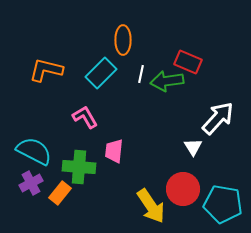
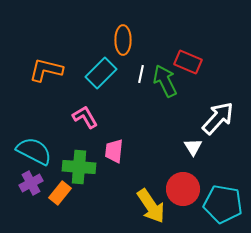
green arrow: moved 2 px left; rotated 72 degrees clockwise
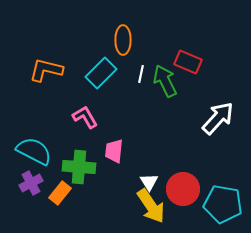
white triangle: moved 44 px left, 35 px down
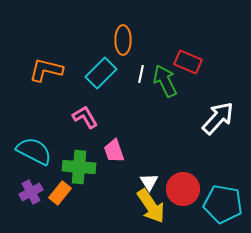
pink trapezoid: rotated 25 degrees counterclockwise
purple cross: moved 9 px down
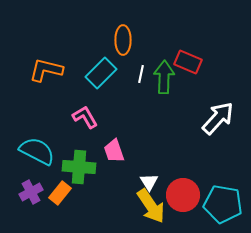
green arrow: moved 1 px left, 4 px up; rotated 28 degrees clockwise
cyan semicircle: moved 3 px right
red circle: moved 6 px down
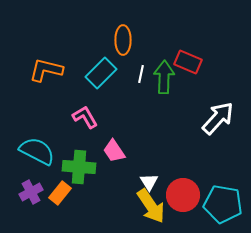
pink trapezoid: rotated 15 degrees counterclockwise
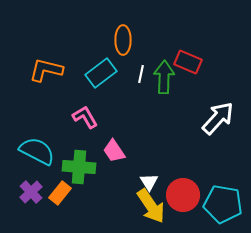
cyan rectangle: rotated 8 degrees clockwise
purple cross: rotated 15 degrees counterclockwise
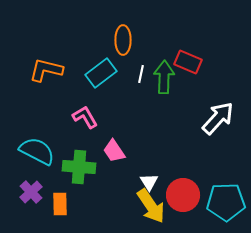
orange rectangle: moved 11 px down; rotated 40 degrees counterclockwise
cyan pentagon: moved 3 px right, 2 px up; rotated 12 degrees counterclockwise
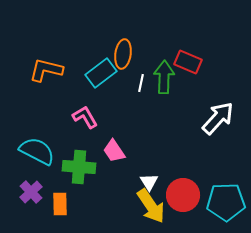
orange ellipse: moved 14 px down; rotated 8 degrees clockwise
white line: moved 9 px down
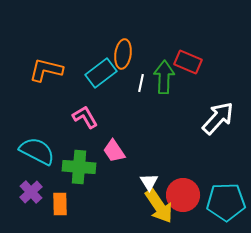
yellow arrow: moved 8 px right
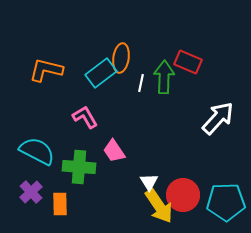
orange ellipse: moved 2 px left, 4 px down
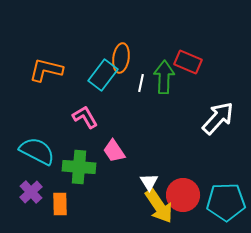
cyan rectangle: moved 2 px right, 2 px down; rotated 16 degrees counterclockwise
